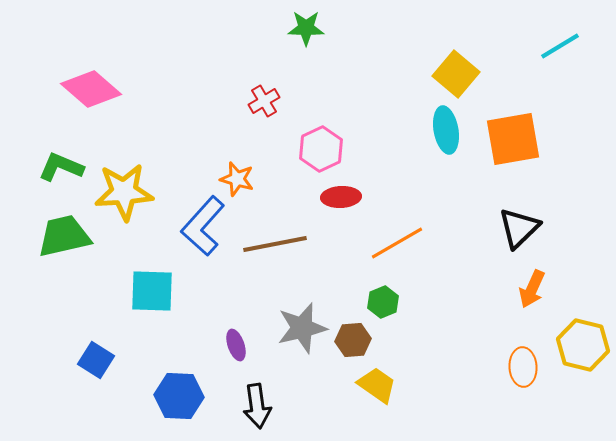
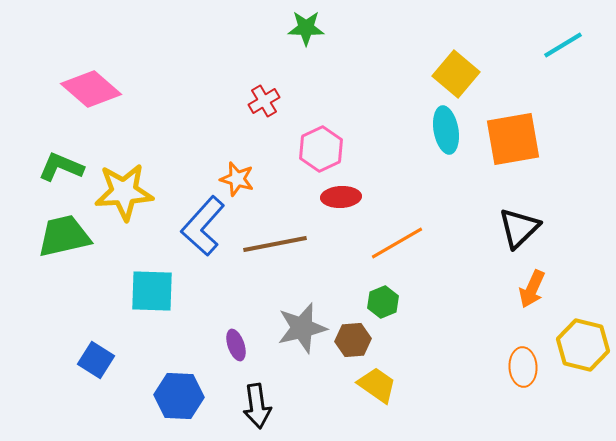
cyan line: moved 3 px right, 1 px up
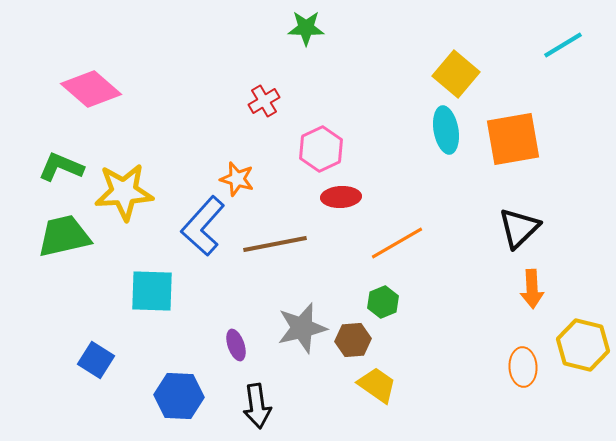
orange arrow: rotated 27 degrees counterclockwise
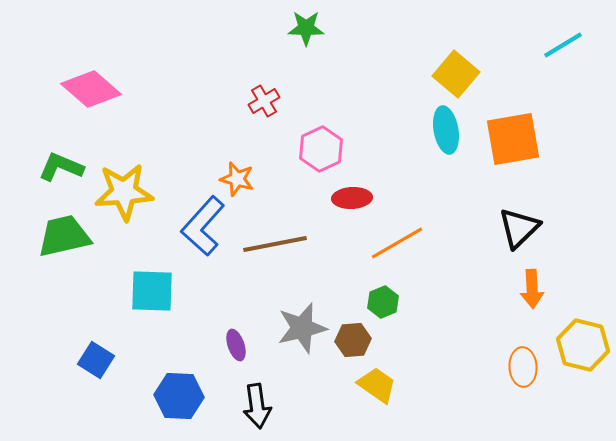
red ellipse: moved 11 px right, 1 px down
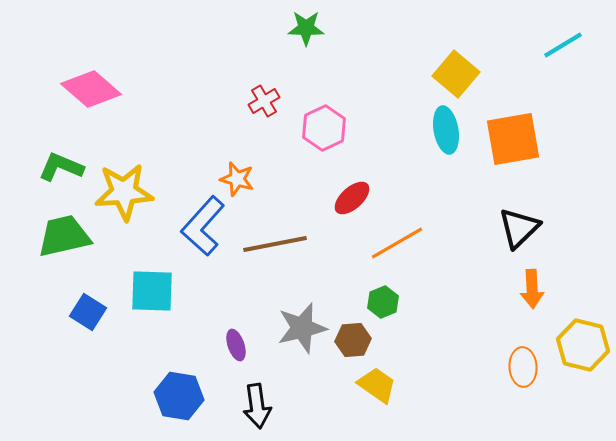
pink hexagon: moved 3 px right, 21 px up
red ellipse: rotated 39 degrees counterclockwise
blue square: moved 8 px left, 48 px up
blue hexagon: rotated 6 degrees clockwise
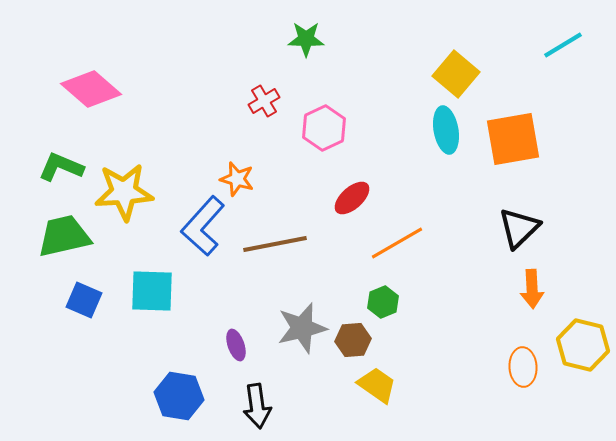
green star: moved 11 px down
blue square: moved 4 px left, 12 px up; rotated 9 degrees counterclockwise
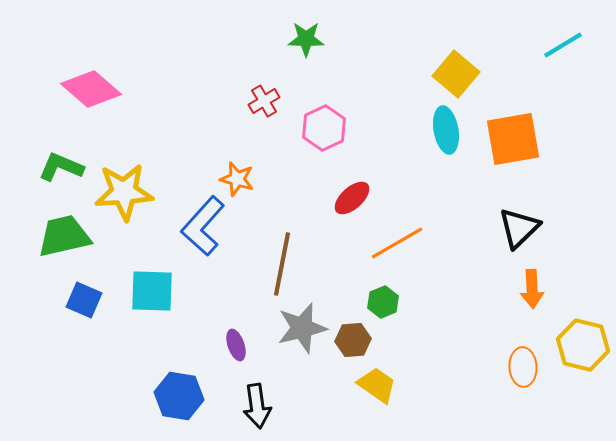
brown line: moved 7 px right, 20 px down; rotated 68 degrees counterclockwise
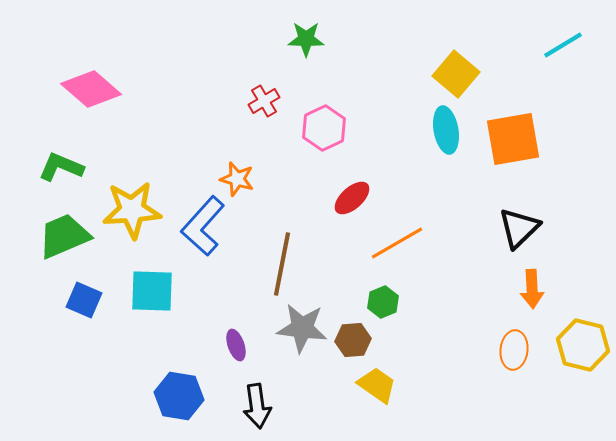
yellow star: moved 8 px right, 18 px down
green trapezoid: rotated 10 degrees counterclockwise
gray star: rotated 21 degrees clockwise
orange ellipse: moved 9 px left, 17 px up; rotated 9 degrees clockwise
